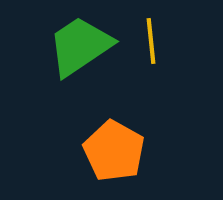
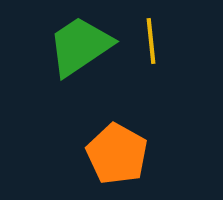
orange pentagon: moved 3 px right, 3 px down
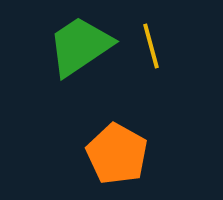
yellow line: moved 5 px down; rotated 9 degrees counterclockwise
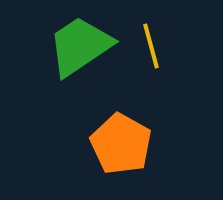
orange pentagon: moved 4 px right, 10 px up
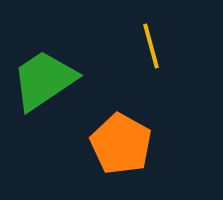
green trapezoid: moved 36 px left, 34 px down
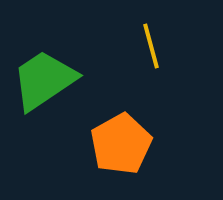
orange pentagon: rotated 14 degrees clockwise
